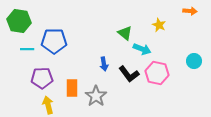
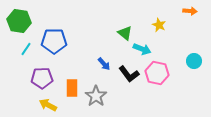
cyan line: moved 1 px left; rotated 56 degrees counterclockwise
blue arrow: rotated 32 degrees counterclockwise
yellow arrow: rotated 48 degrees counterclockwise
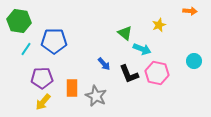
yellow star: rotated 24 degrees clockwise
black L-shape: rotated 15 degrees clockwise
gray star: rotated 10 degrees counterclockwise
yellow arrow: moved 5 px left, 3 px up; rotated 78 degrees counterclockwise
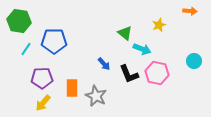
yellow arrow: moved 1 px down
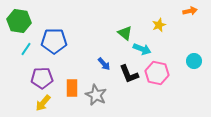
orange arrow: rotated 16 degrees counterclockwise
gray star: moved 1 px up
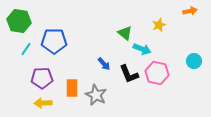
yellow arrow: rotated 48 degrees clockwise
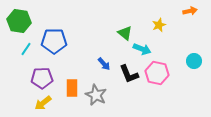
yellow arrow: rotated 36 degrees counterclockwise
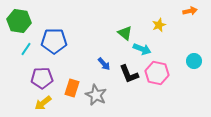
orange rectangle: rotated 18 degrees clockwise
